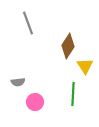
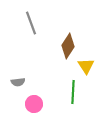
gray line: moved 3 px right
yellow triangle: moved 1 px right
green line: moved 2 px up
pink circle: moved 1 px left, 2 px down
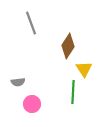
yellow triangle: moved 2 px left, 3 px down
pink circle: moved 2 px left
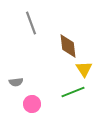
brown diamond: rotated 40 degrees counterclockwise
gray semicircle: moved 2 px left
green line: rotated 65 degrees clockwise
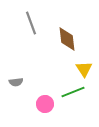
brown diamond: moved 1 px left, 7 px up
pink circle: moved 13 px right
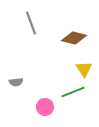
brown diamond: moved 7 px right, 1 px up; rotated 70 degrees counterclockwise
pink circle: moved 3 px down
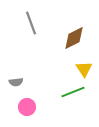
brown diamond: rotated 40 degrees counterclockwise
pink circle: moved 18 px left
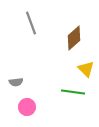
brown diamond: rotated 15 degrees counterclockwise
yellow triangle: moved 2 px right; rotated 12 degrees counterclockwise
green line: rotated 30 degrees clockwise
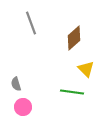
gray semicircle: moved 2 px down; rotated 80 degrees clockwise
green line: moved 1 px left
pink circle: moved 4 px left
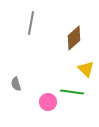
gray line: rotated 30 degrees clockwise
pink circle: moved 25 px right, 5 px up
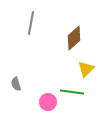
yellow triangle: rotated 30 degrees clockwise
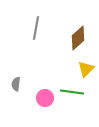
gray line: moved 5 px right, 5 px down
brown diamond: moved 4 px right
gray semicircle: rotated 24 degrees clockwise
pink circle: moved 3 px left, 4 px up
